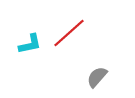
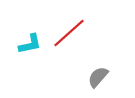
gray semicircle: moved 1 px right
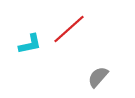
red line: moved 4 px up
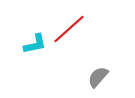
cyan L-shape: moved 5 px right
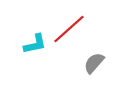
gray semicircle: moved 4 px left, 14 px up
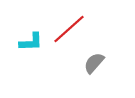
cyan L-shape: moved 4 px left, 2 px up; rotated 10 degrees clockwise
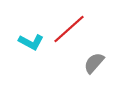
cyan L-shape: rotated 30 degrees clockwise
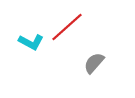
red line: moved 2 px left, 2 px up
